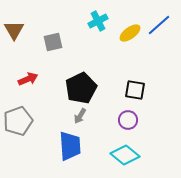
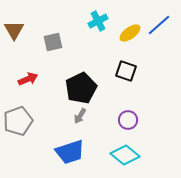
black square: moved 9 px left, 19 px up; rotated 10 degrees clockwise
blue trapezoid: moved 6 px down; rotated 76 degrees clockwise
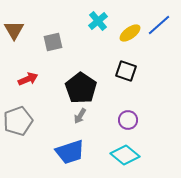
cyan cross: rotated 12 degrees counterclockwise
black pentagon: rotated 12 degrees counterclockwise
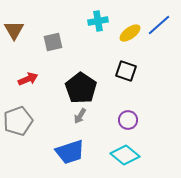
cyan cross: rotated 30 degrees clockwise
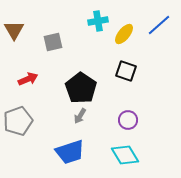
yellow ellipse: moved 6 px left, 1 px down; rotated 15 degrees counterclockwise
cyan diamond: rotated 20 degrees clockwise
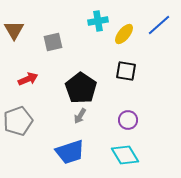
black square: rotated 10 degrees counterclockwise
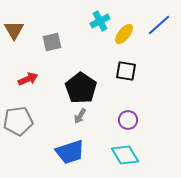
cyan cross: moved 2 px right; rotated 18 degrees counterclockwise
gray square: moved 1 px left
gray pentagon: rotated 12 degrees clockwise
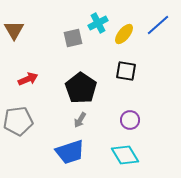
cyan cross: moved 2 px left, 2 px down
blue line: moved 1 px left
gray square: moved 21 px right, 4 px up
gray arrow: moved 4 px down
purple circle: moved 2 px right
